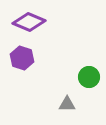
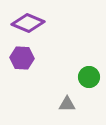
purple diamond: moved 1 px left, 1 px down
purple hexagon: rotated 15 degrees counterclockwise
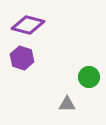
purple diamond: moved 2 px down; rotated 8 degrees counterclockwise
purple hexagon: rotated 15 degrees clockwise
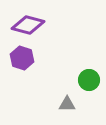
green circle: moved 3 px down
